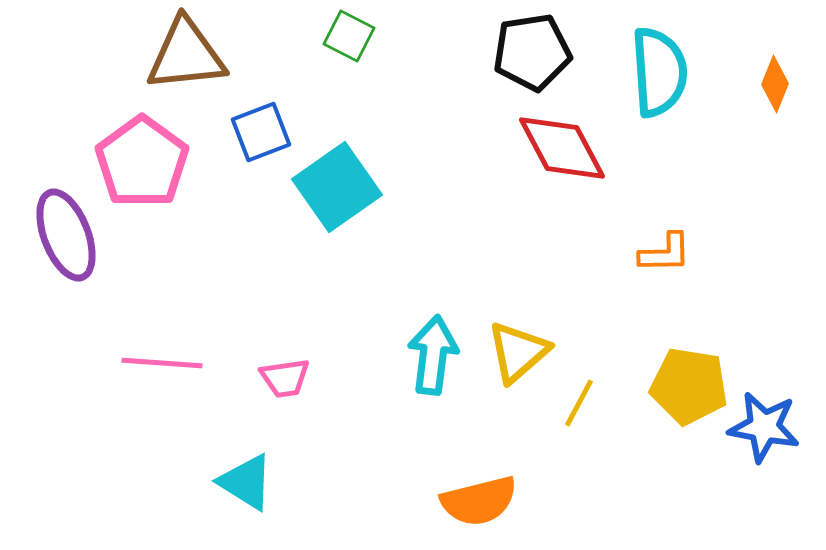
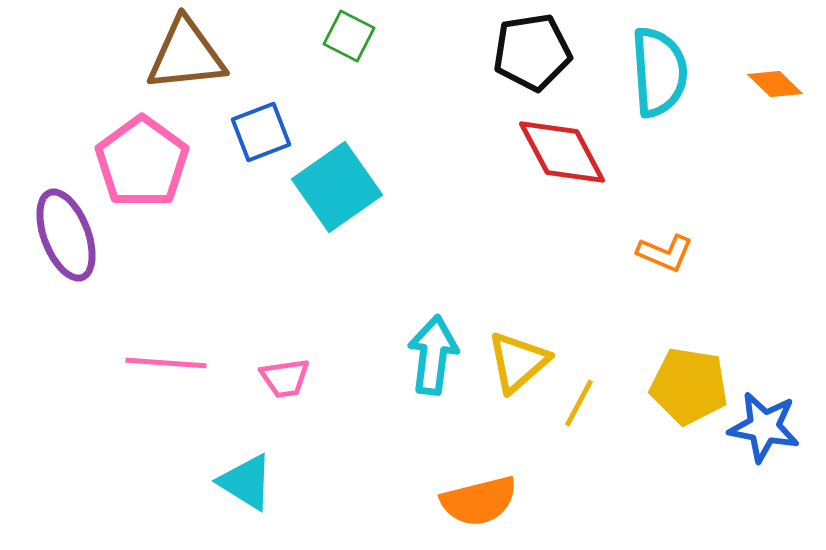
orange diamond: rotated 68 degrees counterclockwise
red diamond: moved 4 px down
orange L-shape: rotated 24 degrees clockwise
yellow triangle: moved 10 px down
pink line: moved 4 px right
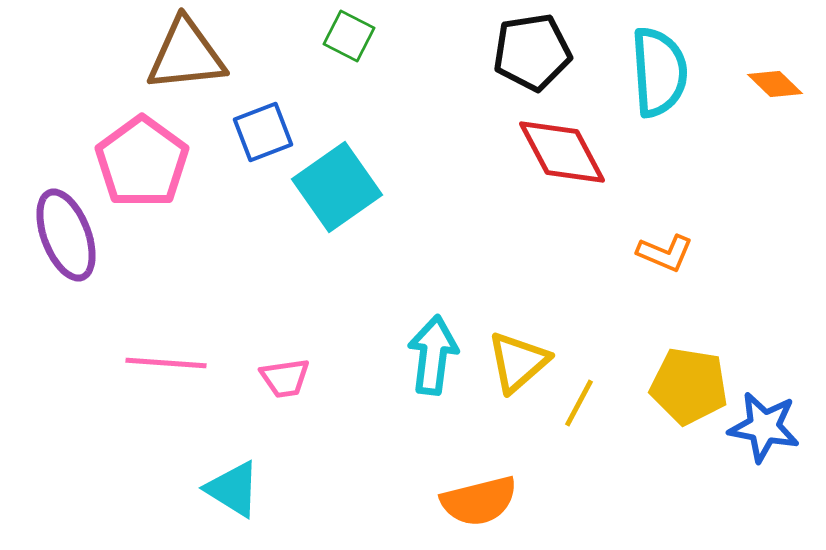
blue square: moved 2 px right
cyan triangle: moved 13 px left, 7 px down
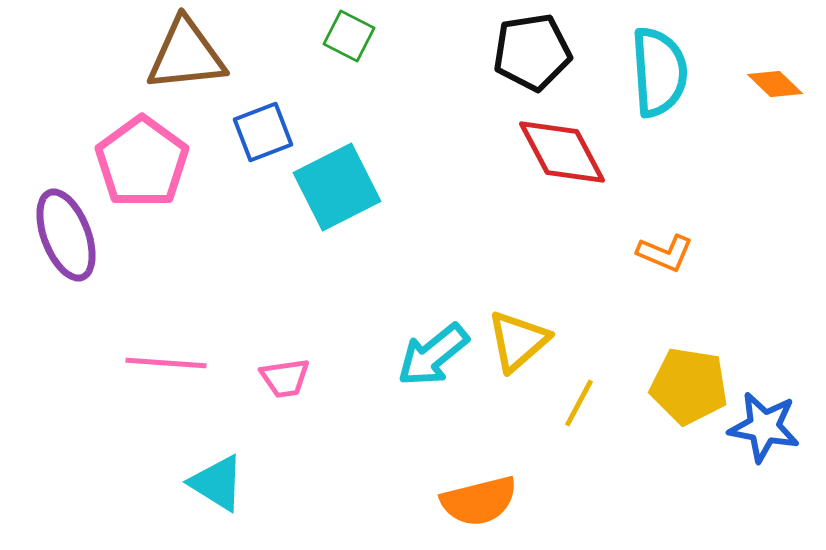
cyan square: rotated 8 degrees clockwise
cyan arrow: rotated 136 degrees counterclockwise
yellow triangle: moved 21 px up
cyan triangle: moved 16 px left, 6 px up
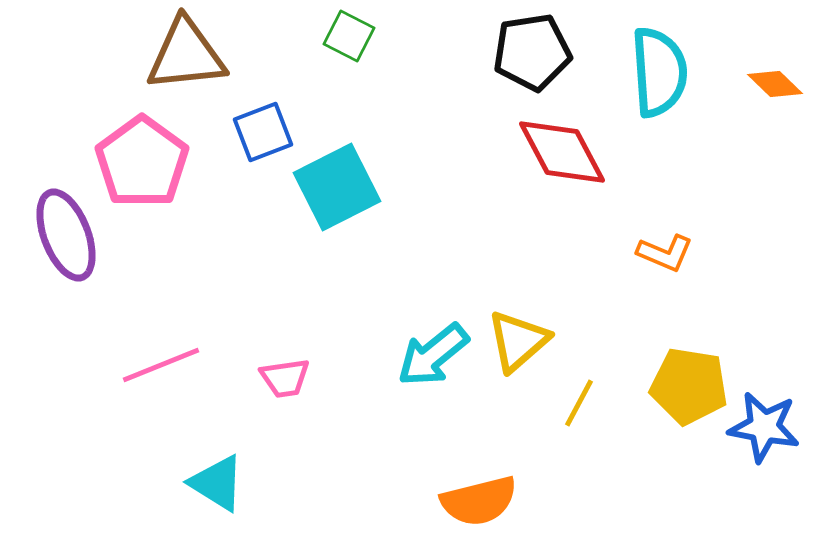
pink line: moved 5 px left, 2 px down; rotated 26 degrees counterclockwise
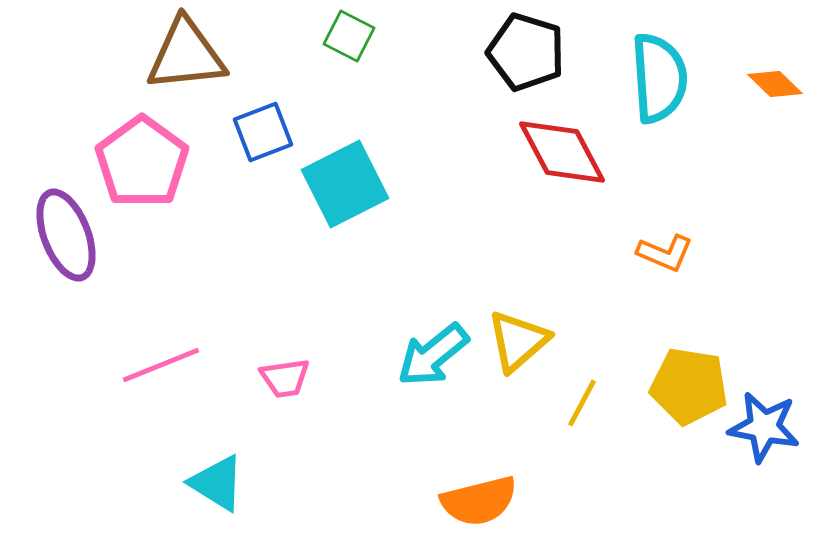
black pentagon: moved 6 px left; rotated 26 degrees clockwise
cyan semicircle: moved 6 px down
cyan square: moved 8 px right, 3 px up
yellow line: moved 3 px right
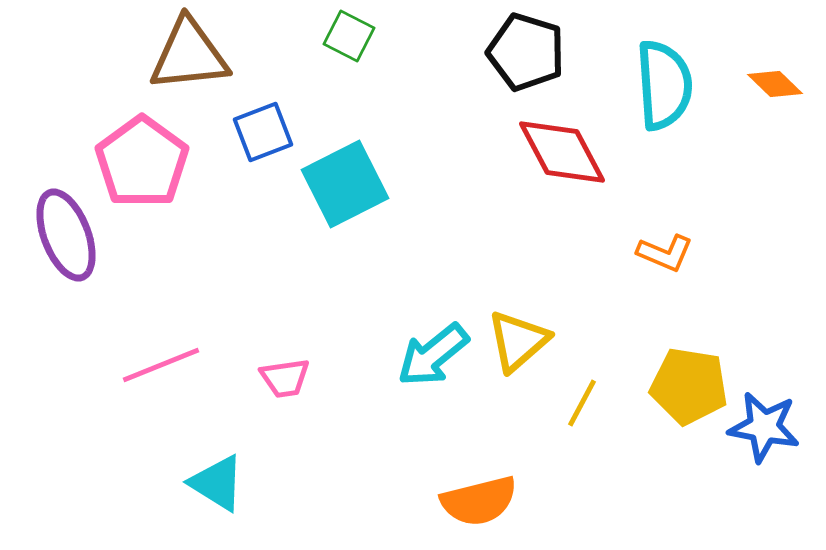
brown triangle: moved 3 px right
cyan semicircle: moved 5 px right, 7 px down
